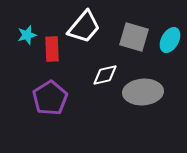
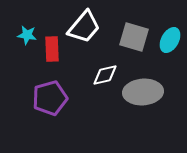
cyan star: rotated 24 degrees clockwise
purple pentagon: rotated 16 degrees clockwise
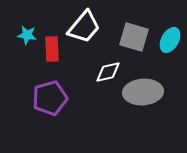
white diamond: moved 3 px right, 3 px up
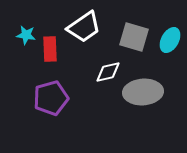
white trapezoid: rotated 15 degrees clockwise
cyan star: moved 1 px left
red rectangle: moved 2 px left
purple pentagon: moved 1 px right
